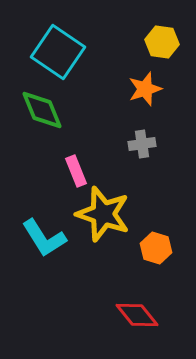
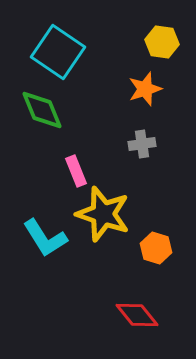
cyan L-shape: moved 1 px right
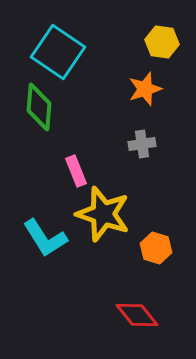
green diamond: moved 3 px left, 3 px up; rotated 27 degrees clockwise
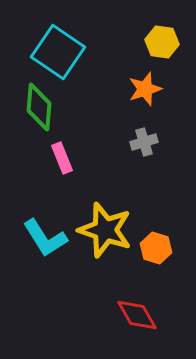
gray cross: moved 2 px right, 2 px up; rotated 8 degrees counterclockwise
pink rectangle: moved 14 px left, 13 px up
yellow star: moved 2 px right, 16 px down
red diamond: rotated 9 degrees clockwise
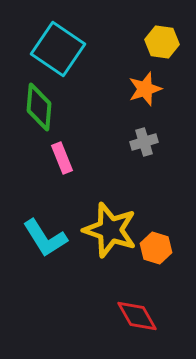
cyan square: moved 3 px up
yellow star: moved 5 px right
red diamond: moved 1 px down
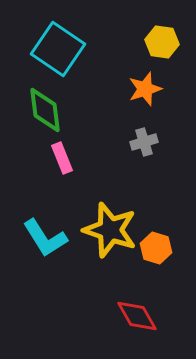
green diamond: moved 6 px right, 3 px down; rotated 12 degrees counterclockwise
